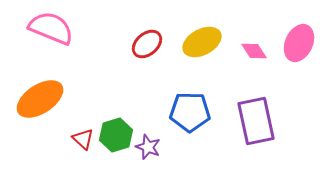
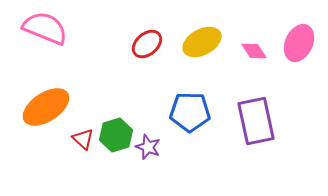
pink semicircle: moved 6 px left
orange ellipse: moved 6 px right, 8 px down
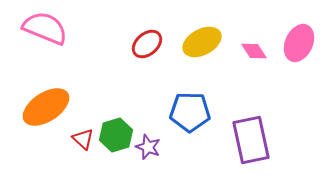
purple rectangle: moved 5 px left, 19 px down
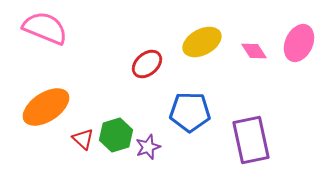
red ellipse: moved 20 px down
purple star: rotated 30 degrees clockwise
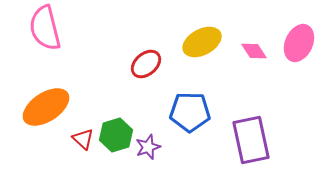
pink semicircle: rotated 126 degrees counterclockwise
red ellipse: moved 1 px left
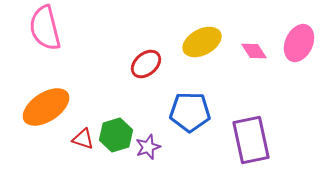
red triangle: rotated 25 degrees counterclockwise
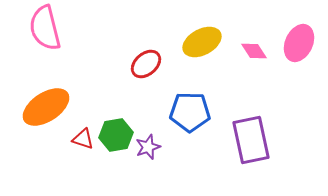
green hexagon: rotated 8 degrees clockwise
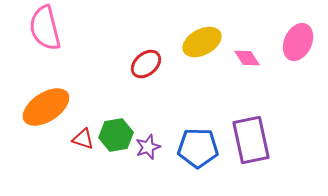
pink ellipse: moved 1 px left, 1 px up
pink diamond: moved 7 px left, 7 px down
blue pentagon: moved 8 px right, 36 px down
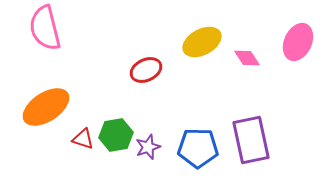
red ellipse: moved 6 px down; rotated 16 degrees clockwise
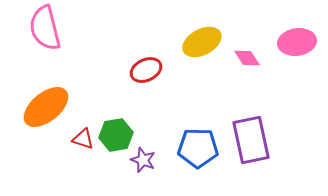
pink ellipse: moved 1 px left; rotated 57 degrees clockwise
orange ellipse: rotated 6 degrees counterclockwise
purple star: moved 5 px left, 13 px down; rotated 30 degrees counterclockwise
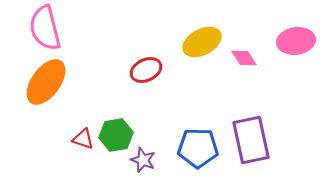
pink ellipse: moved 1 px left, 1 px up
pink diamond: moved 3 px left
orange ellipse: moved 25 px up; rotated 15 degrees counterclockwise
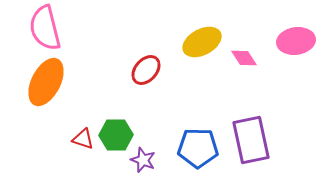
red ellipse: rotated 24 degrees counterclockwise
orange ellipse: rotated 9 degrees counterclockwise
green hexagon: rotated 8 degrees clockwise
